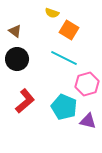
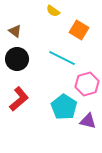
yellow semicircle: moved 1 px right, 2 px up; rotated 16 degrees clockwise
orange square: moved 10 px right
cyan line: moved 2 px left
red L-shape: moved 6 px left, 2 px up
cyan pentagon: rotated 10 degrees clockwise
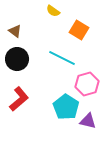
cyan pentagon: moved 2 px right
